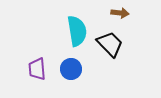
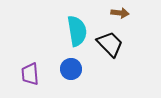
purple trapezoid: moved 7 px left, 5 px down
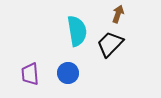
brown arrow: moved 2 px left, 1 px down; rotated 78 degrees counterclockwise
black trapezoid: rotated 92 degrees counterclockwise
blue circle: moved 3 px left, 4 px down
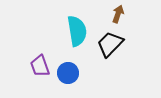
purple trapezoid: moved 10 px right, 8 px up; rotated 15 degrees counterclockwise
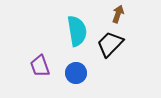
blue circle: moved 8 px right
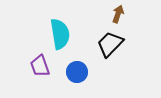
cyan semicircle: moved 17 px left, 3 px down
blue circle: moved 1 px right, 1 px up
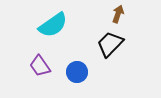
cyan semicircle: moved 7 px left, 9 px up; rotated 64 degrees clockwise
purple trapezoid: rotated 15 degrees counterclockwise
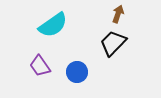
black trapezoid: moved 3 px right, 1 px up
